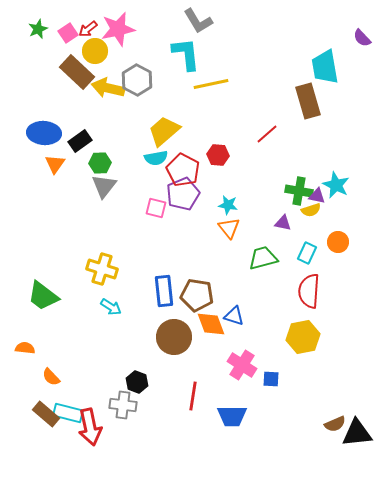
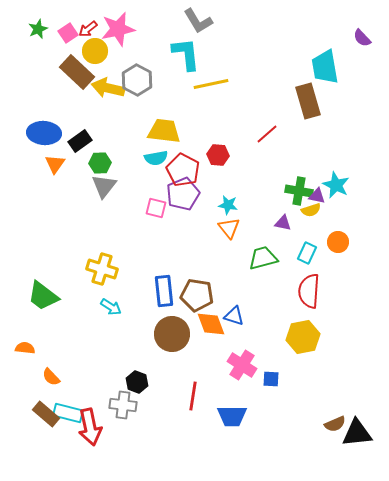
yellow trapezoid at (164, 131): rotated 48 degrees clockwise
brown circle at (174, 337): moved 2 px left, 3 px up
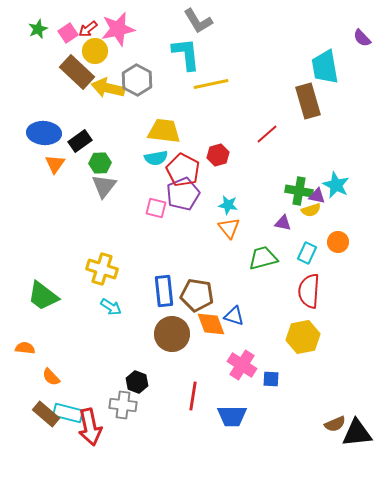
red hexagon at (218, 155): rotated 20 degrees counterclockwise
